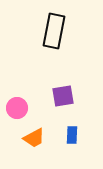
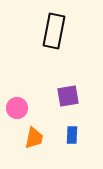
purple square: moved 5 px right
orange trapezoid: rotated 50 degrees counterclockwise
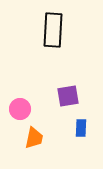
black rectangle: moved 1 px left, 1 px up; rotated 8 degrees counterclockwise
pink circle: moved 3 px right, 1 px down
blue rectangle: moved 9 px right, 7 px up
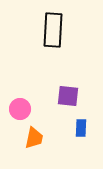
purple square: rotated 15 degrees clockwise
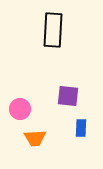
orange trapezoid: moved 1 px right; rotated 75 degrees clockwise
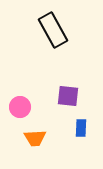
black rectangle: rotated 32 degrees counterclockwise
pink circle: moved 2 px up
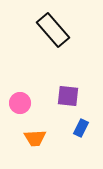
black rectangle: rotated 12 degrees counterclockwise
pink circle: moved 4 px up
blue rectangle: rotated 24 degrees clockwise
